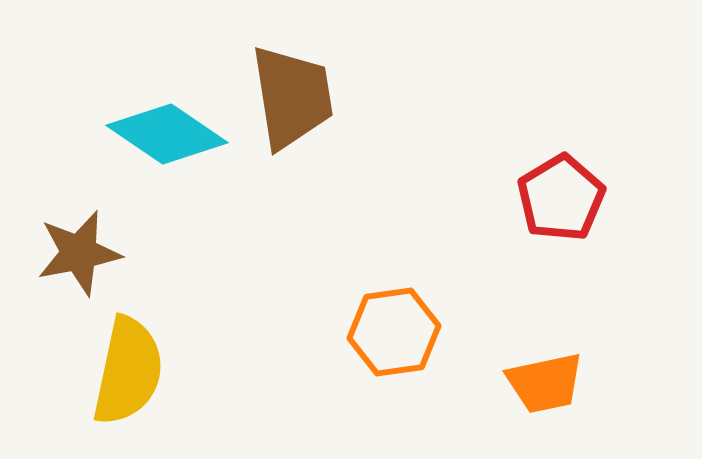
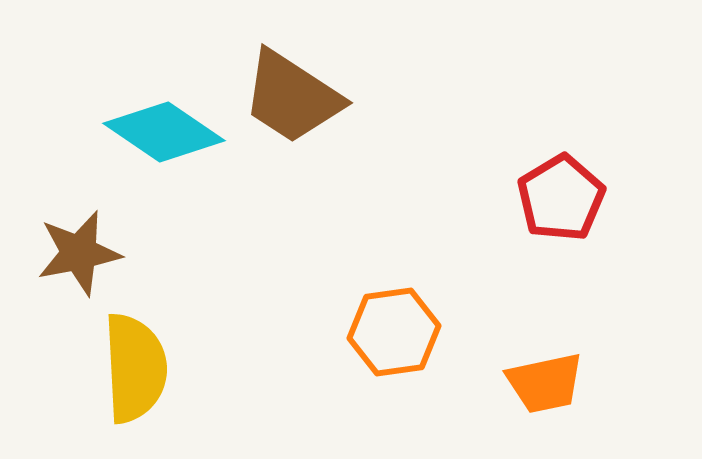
brown trapezoid: rotated 132 degrees clockwise
cyan diamond: moved 3 px left, 2 px up
yellow semicircle: moved 7 px right, 3 px up; rotated 15 degrees counterclockwise
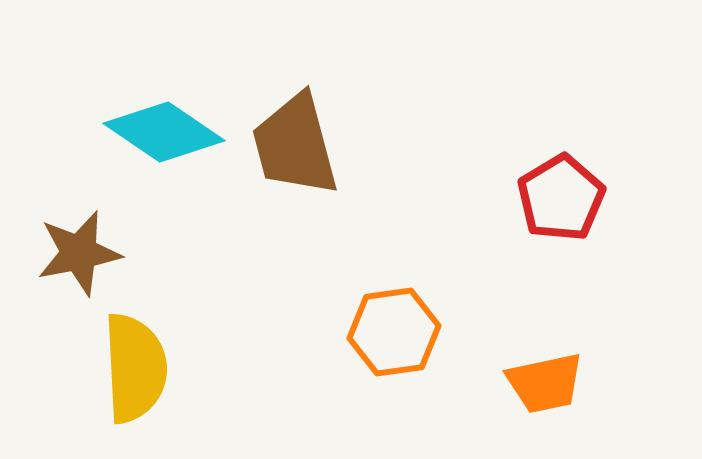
brown trapezoid: moved 3 px right, 48 px down; rotated 42 degrees clockwise
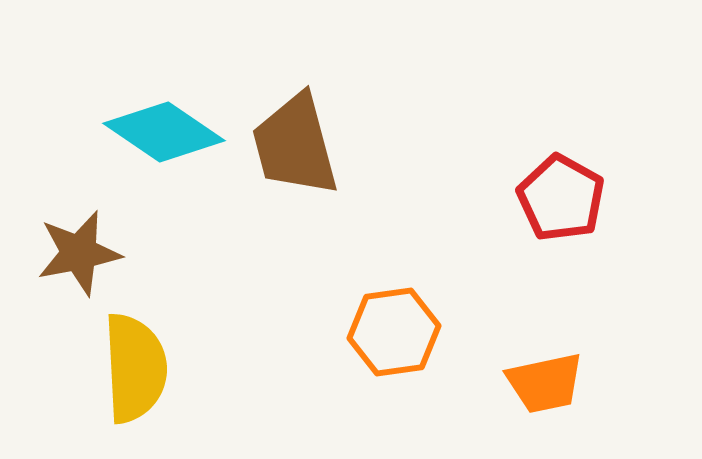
red pentagon: rotated 12 degrees counterclockwise
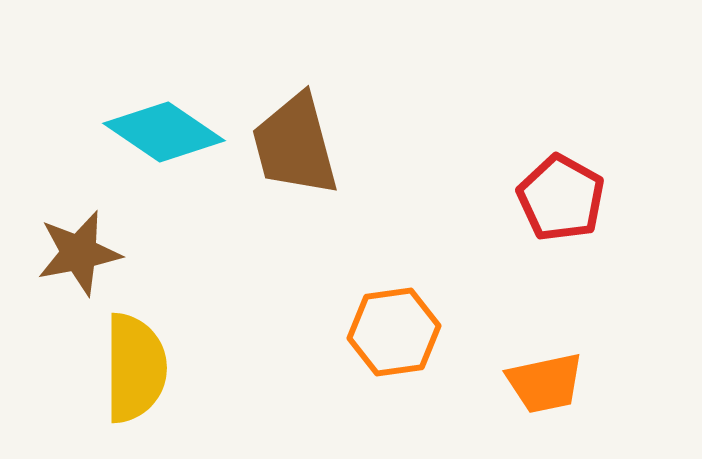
yellow semicircle: rotated 3 degrees clockwise
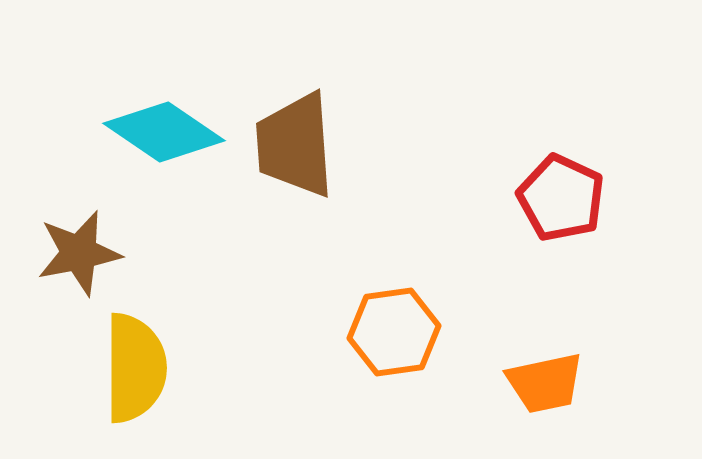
brown trapezoid: rotated 11 degrees clockwise
red pentagon: rotated 4 degrees counterclockwise
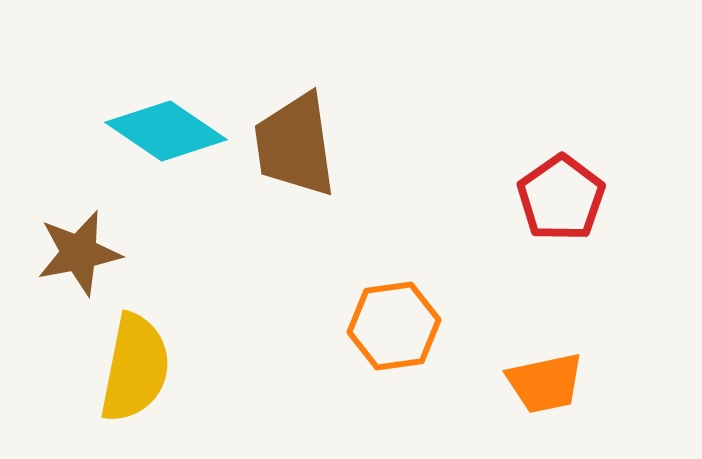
cyan diamond: moved 2 px right, 1 px up
brown trapezoid: rotated 4 degrees counterclockwise
red pentagon: rotated 12 degrees clockwise
orange hexagon: moved 6 px up
yellow semicircle: rotated 11 degrees clockwise
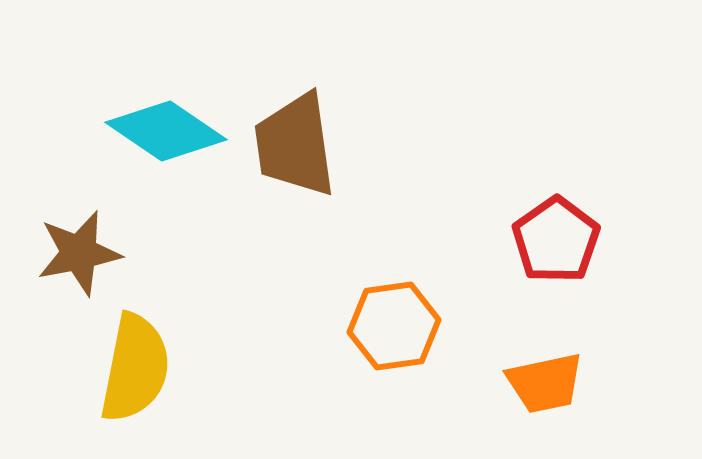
red pentagon: moved 5 px left, 42 px down
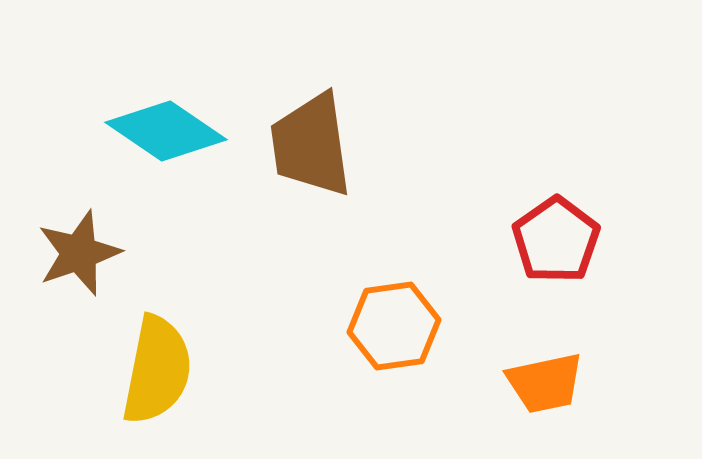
brown trapezoid: moved 16 px right
brown star: rotated 8 degrees counterclockwise
yellow semicircle: moved 22 px right, 2 px down
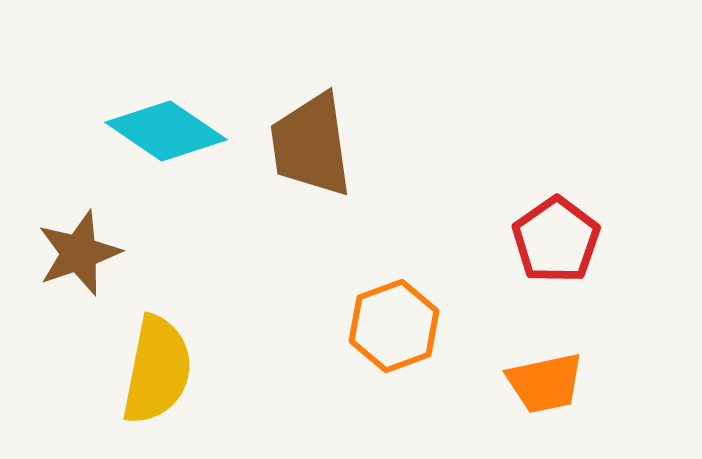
orange hexagon: rotated 12 degrees counterclockwise
